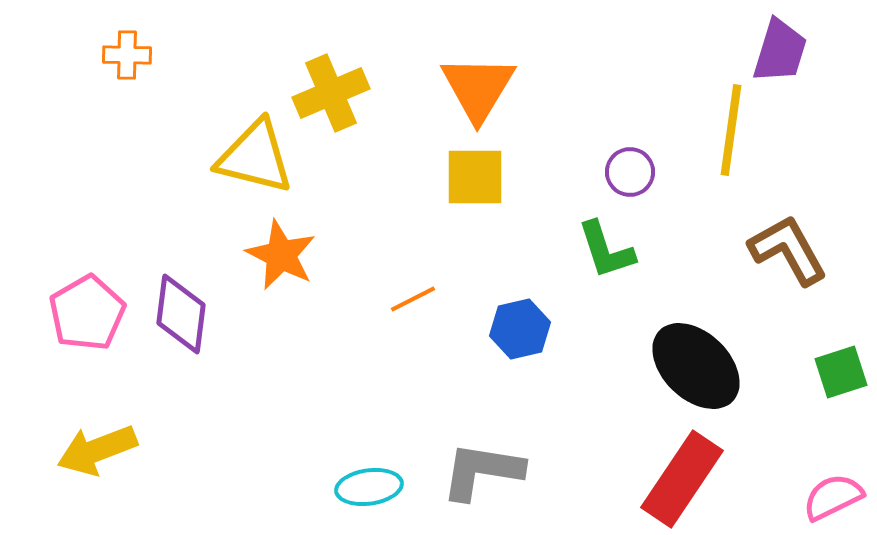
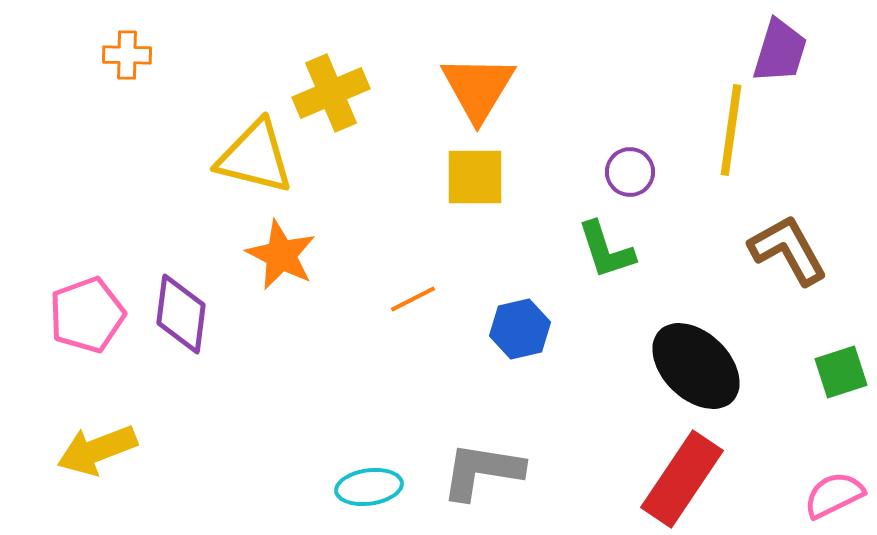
pink pentagon: moved 2 px down; rotated 10 degrees clockwise
pink semicircle: moved 1 px right, 2 px up
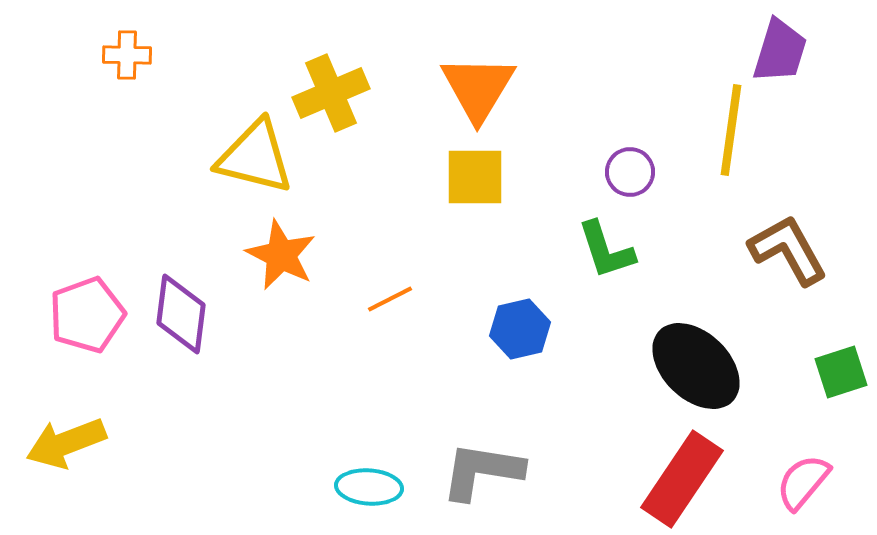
orange line: moved 23 px left
yellow arrow: moved 31 px left, 7 px up
cyan ellipse: rotated 12 degrees clockwise
pink semicircle: moved 31 px left, 13 px up; rotated 24 degrees counterclockwise
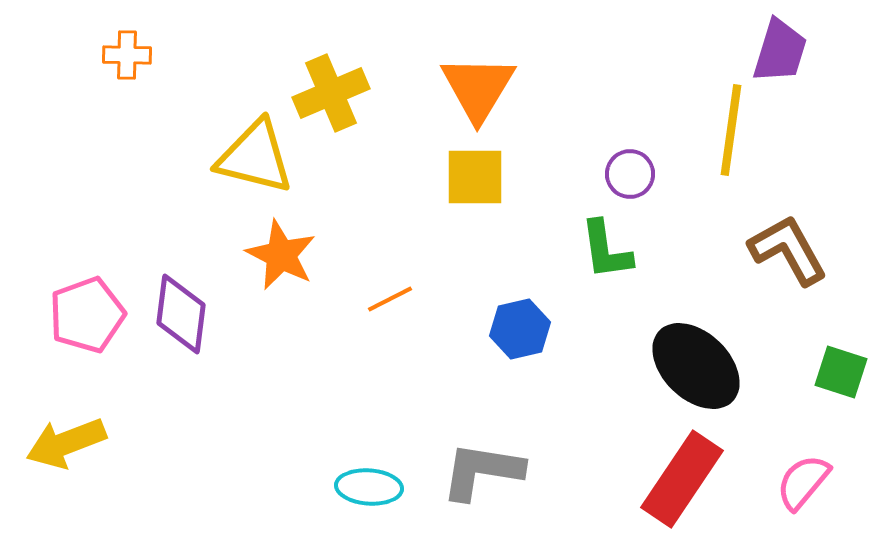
purple circle: moved 2 px down
green L-shape: rotated 10 degrees clockwise
green square: rotated 36 degrees clockwise
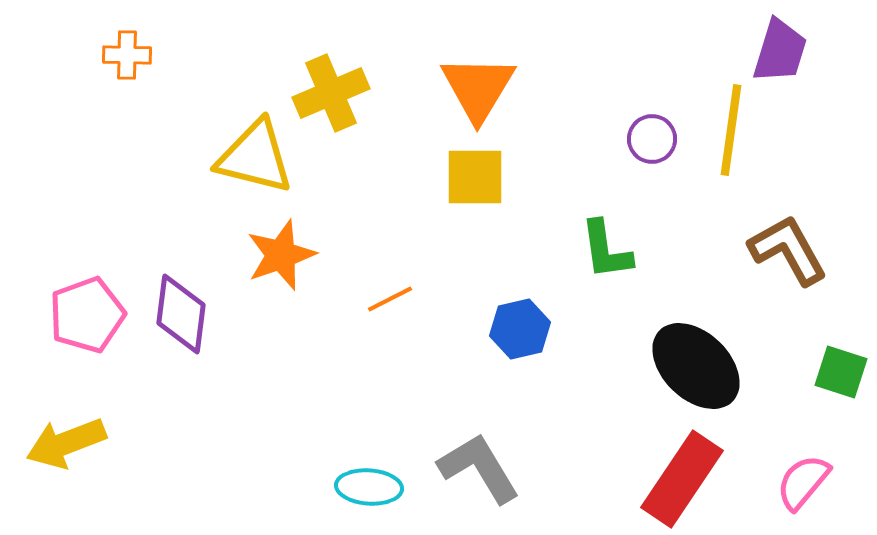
purple circle: moved 22 px right, 35 px up
orange star: rotated 26 degrees clockwise
gray L-shape: moved 3 px left, 3 px up; rotated 50 degrees clockwise
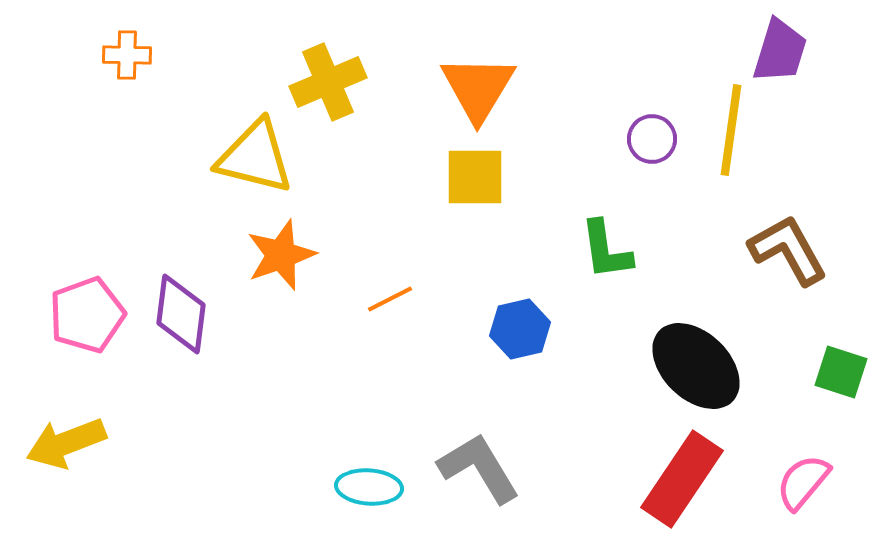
yellow cross: moved 3 px left, 11 px up
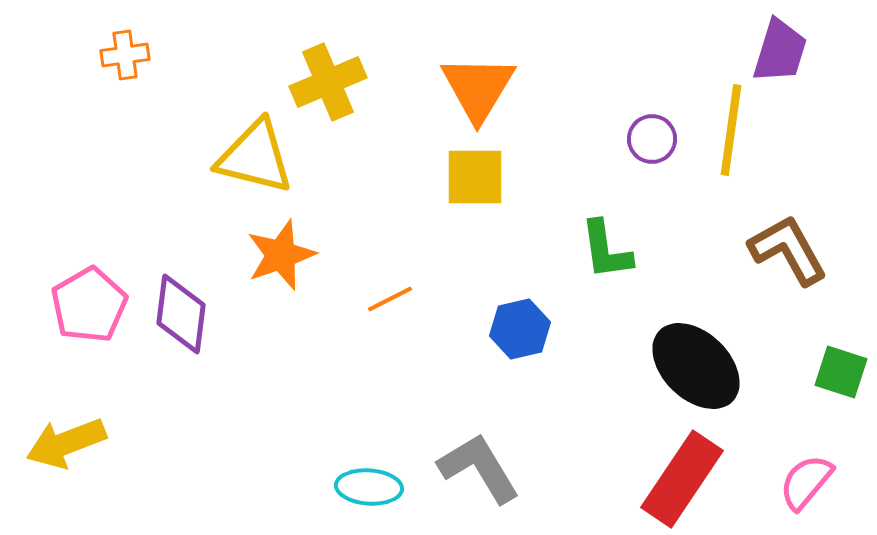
orange cross: moved 2 px left; rotated 9 degrees counterclockwise
pink pentagon: moved 2 px right, 10 px up; rotated 10 degrees counterclockwise
pink semicircle: moved 3 px right
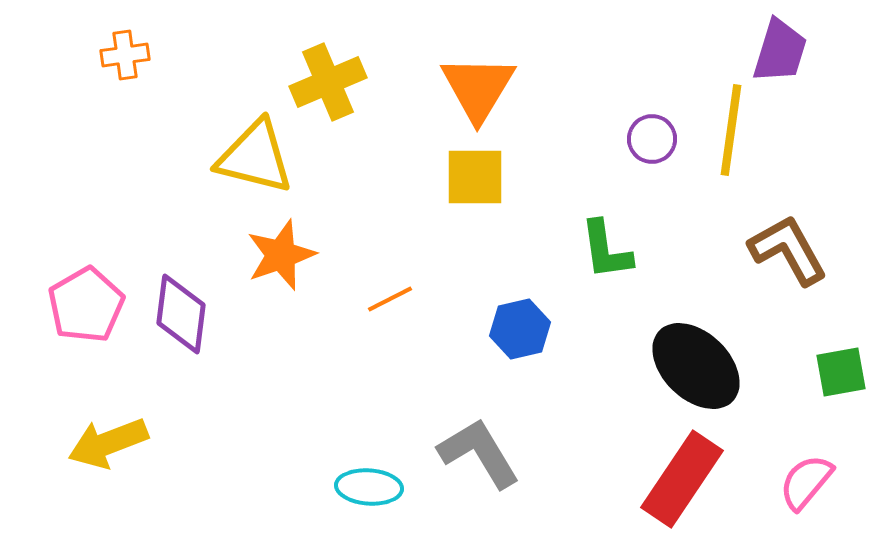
pink pentagon: moved 3 px left
green square: rotated 28 degrees counterclockwise
yellow arrow: moved 42 px right
gray L-shape: moved 15 px up
